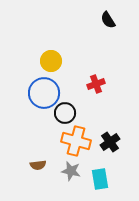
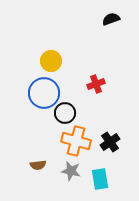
black semicircle: moved 3 px right, 1 px up; rotated 102 degrees clockwise
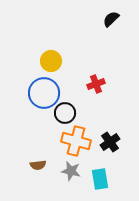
black semicircle: rotated 24 degrees counterclockwise
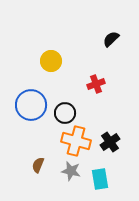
black semicircle: moved 20 px down
blue circle: moved 13 px left, 12 px down
brown semicircle: rotated 119 degrees clockwise
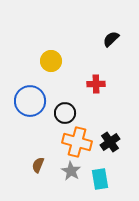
red cross: rotated 18 degrees clockwise
blue circle: moved 1 px left, 4 px up
orange cross: moved 1 px right, 1 px down
gray star: rotated 18 degrees clockwise
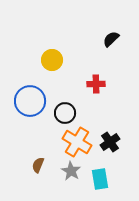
yellow circle: moved 1 px right, 1 px up
orange cross: rotated 16 degrees clockwise
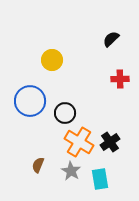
red cross: moved 24 px right, 5 px up
orange cross: moved 2 px right
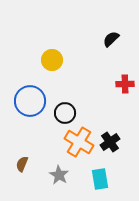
red cross: moved 5 px right, 5 px down
brown semicircle: moved 16 px left, 1 px up
gray star: moved 12 px left, 4 px down
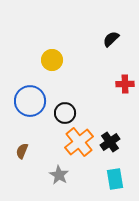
orange cross: rotated 20 degrees clockwise
brown semicircle: moved 13 px up
cyan rectangle: moved 15 px right
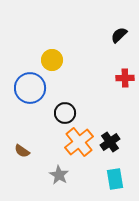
black semicircle: moved 8 px right, 4 px up
red cross: moved 6 px up
blue circle: moved 13 px up
brown semicircle: rotated 77 degrees counterclockwise
